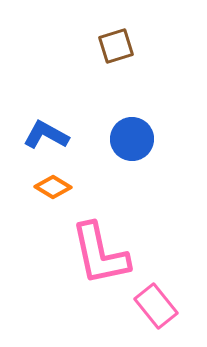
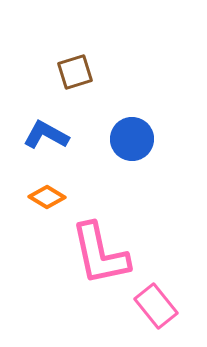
brown square: moved 41 px left, 26 px down
orange diamond: moved 6 px left, 10 px down
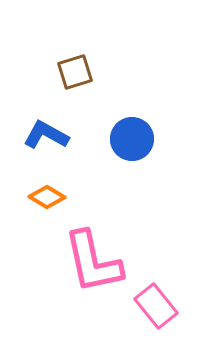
pink L-shape: moved 7 px left, 8 px down
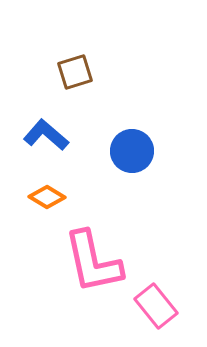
blue L-shape: rotated 12 degrees clockwise
blue circle: moved 12 px down
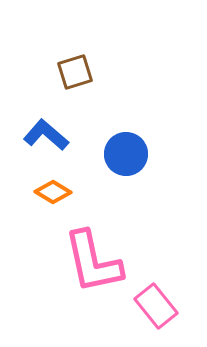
blue circle: moved 6 px left, 3 px down
orange diamond: moved 6 px right, 5 px up
